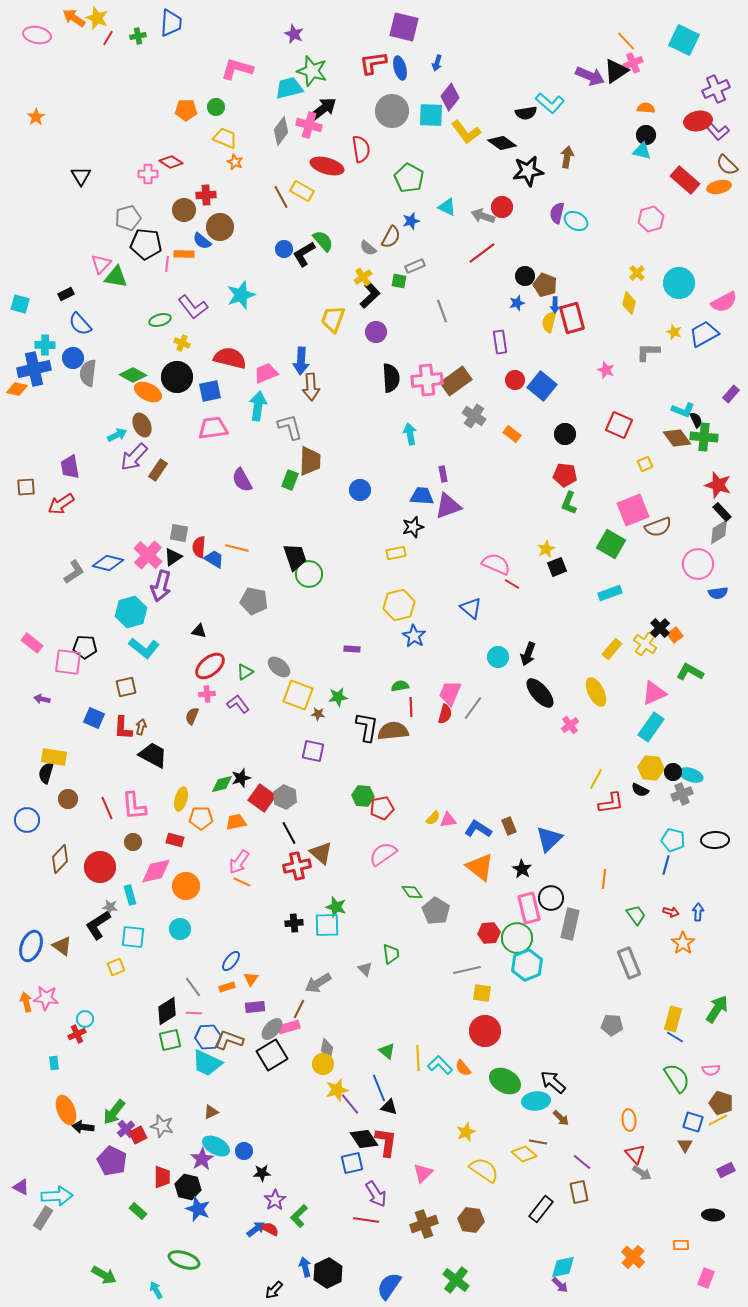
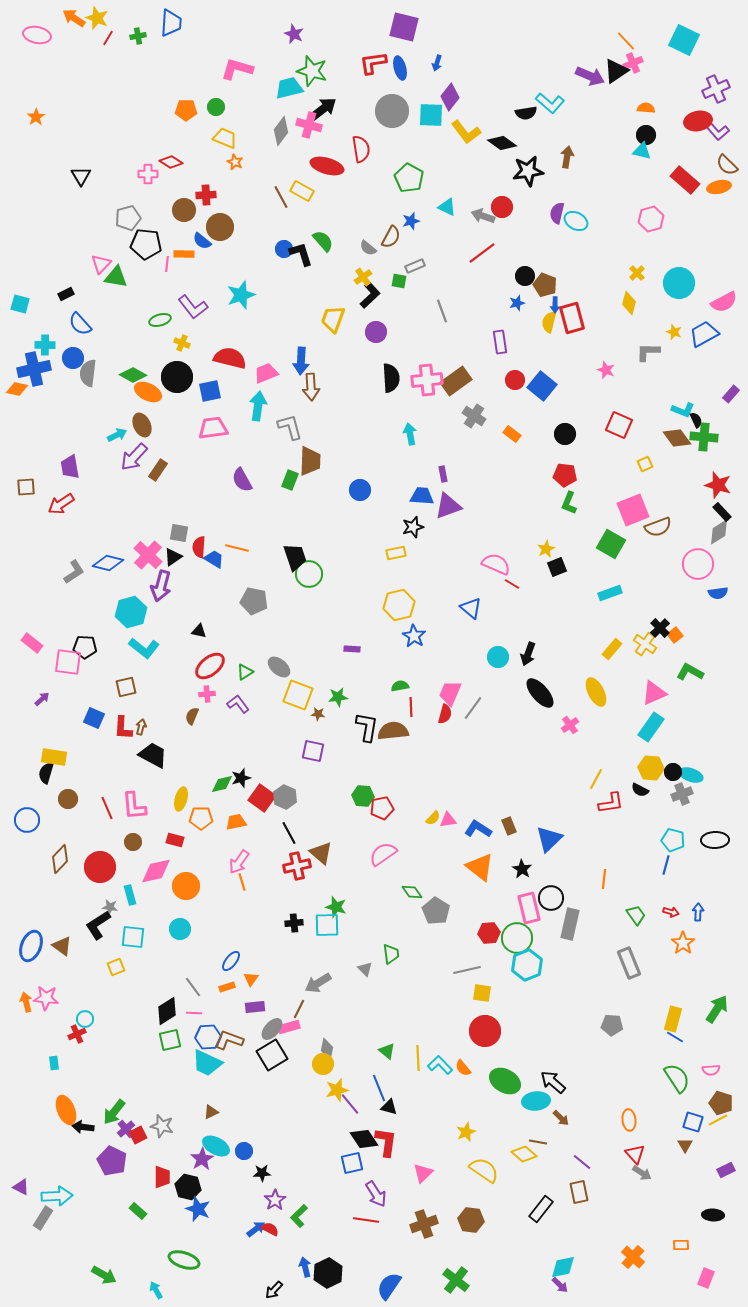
black L-shape at (304, 254): moved 3 px left; rotated 104 degrees clockwise
purple arrow at (42, 699): rotated 126 degrees clockwise
orange line at (242, 882): rotated 48 degrees clockwise
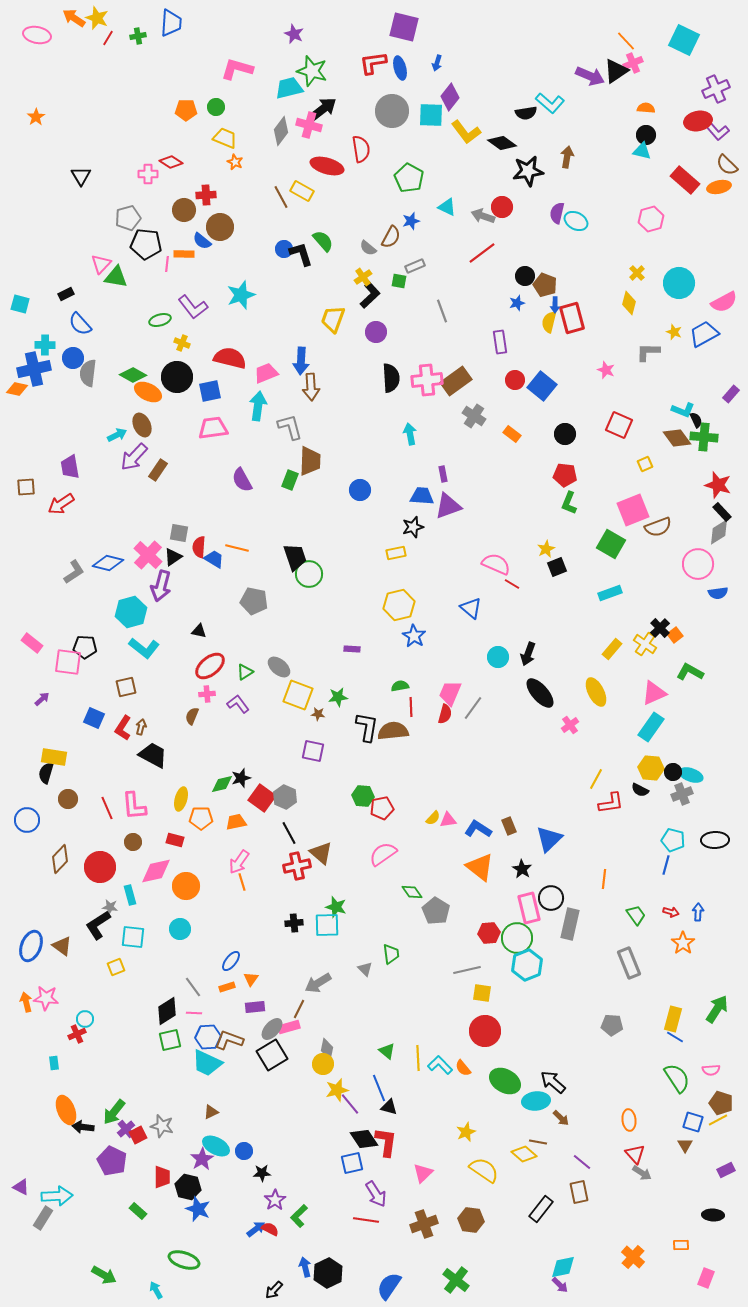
red L-shape at (123, 728): rotated 30 degrees clockwise
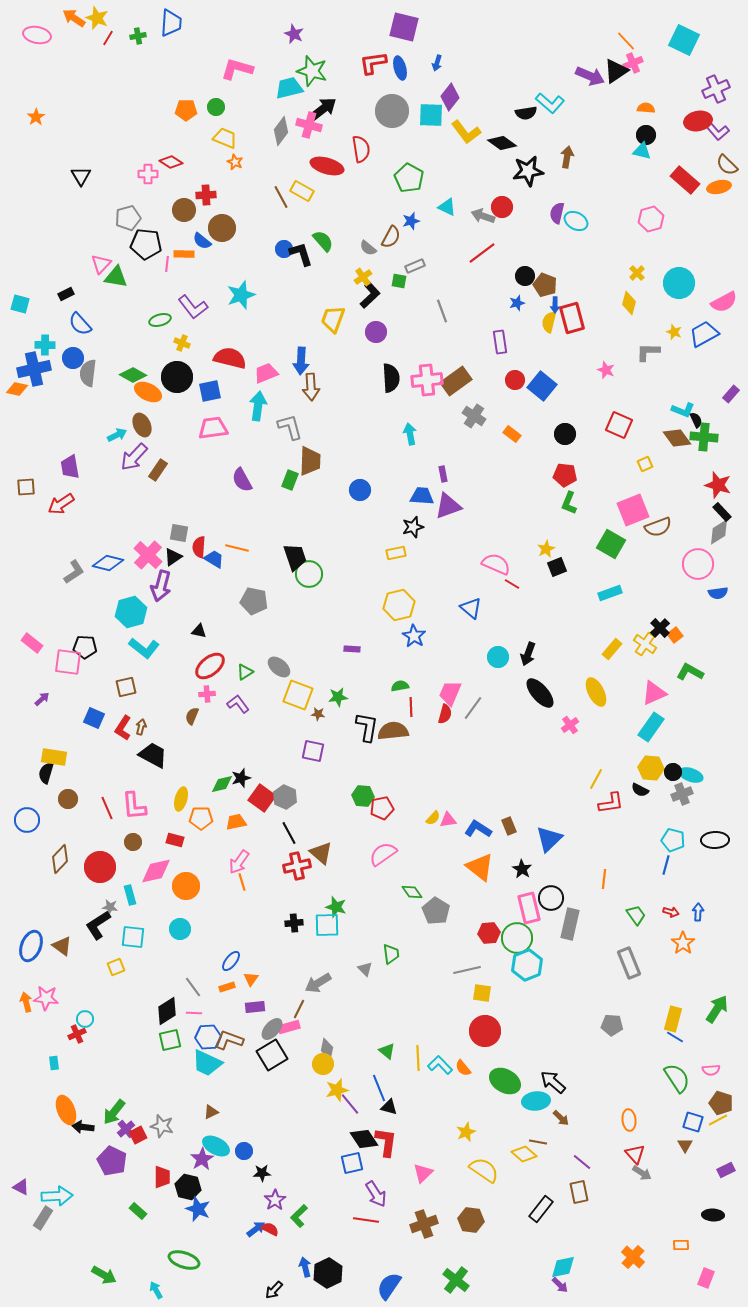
brown circle at (220, 227): moved 2 px right, 1 px down
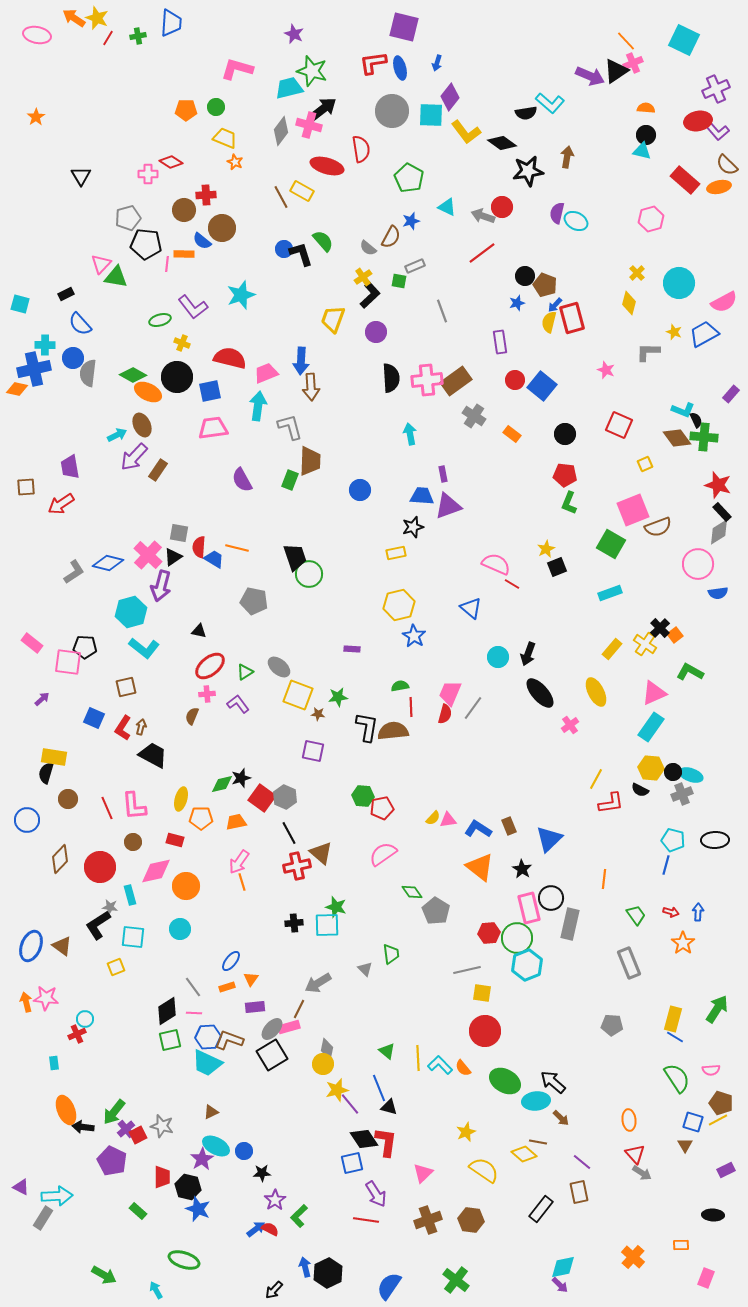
blue arrow at (555, 305): rotated 42 degrees clockwise
brown cross at (424, 1224): moved 4 px right, 4 px up
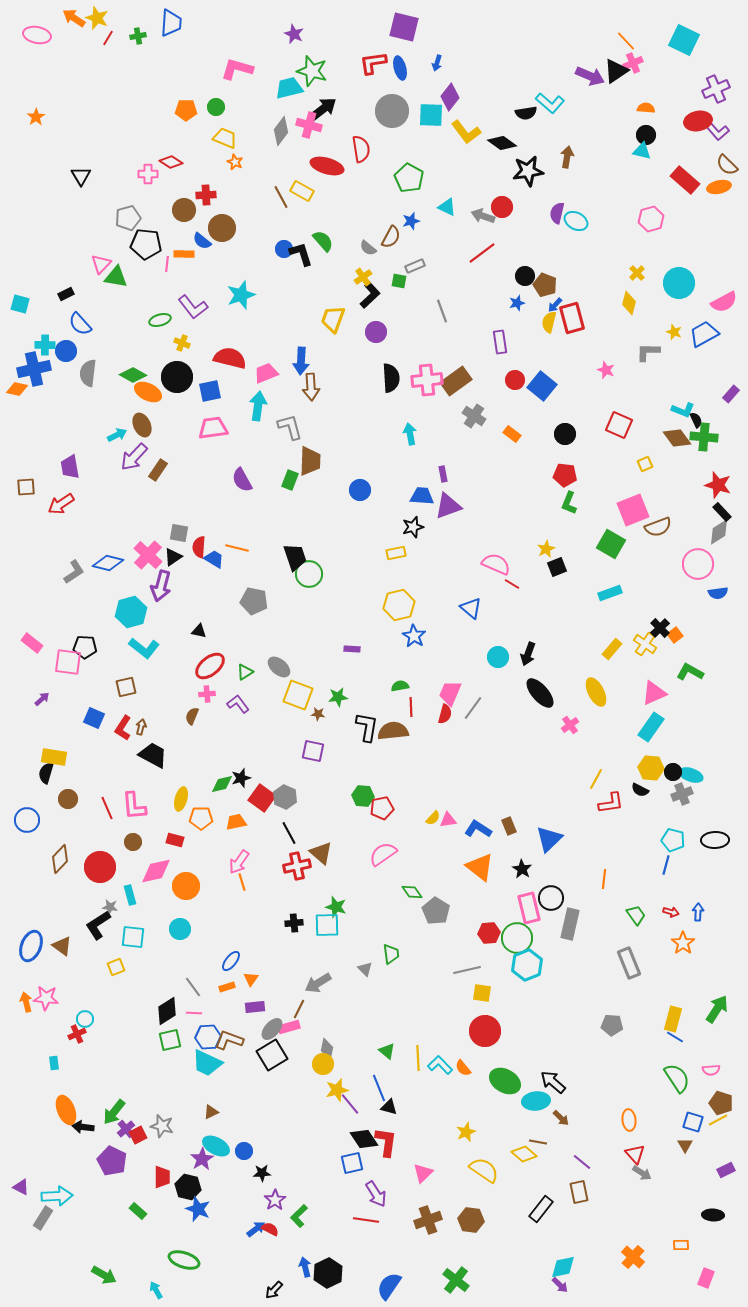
blue circle at (73, 358): moved 7 px left, 7 px up
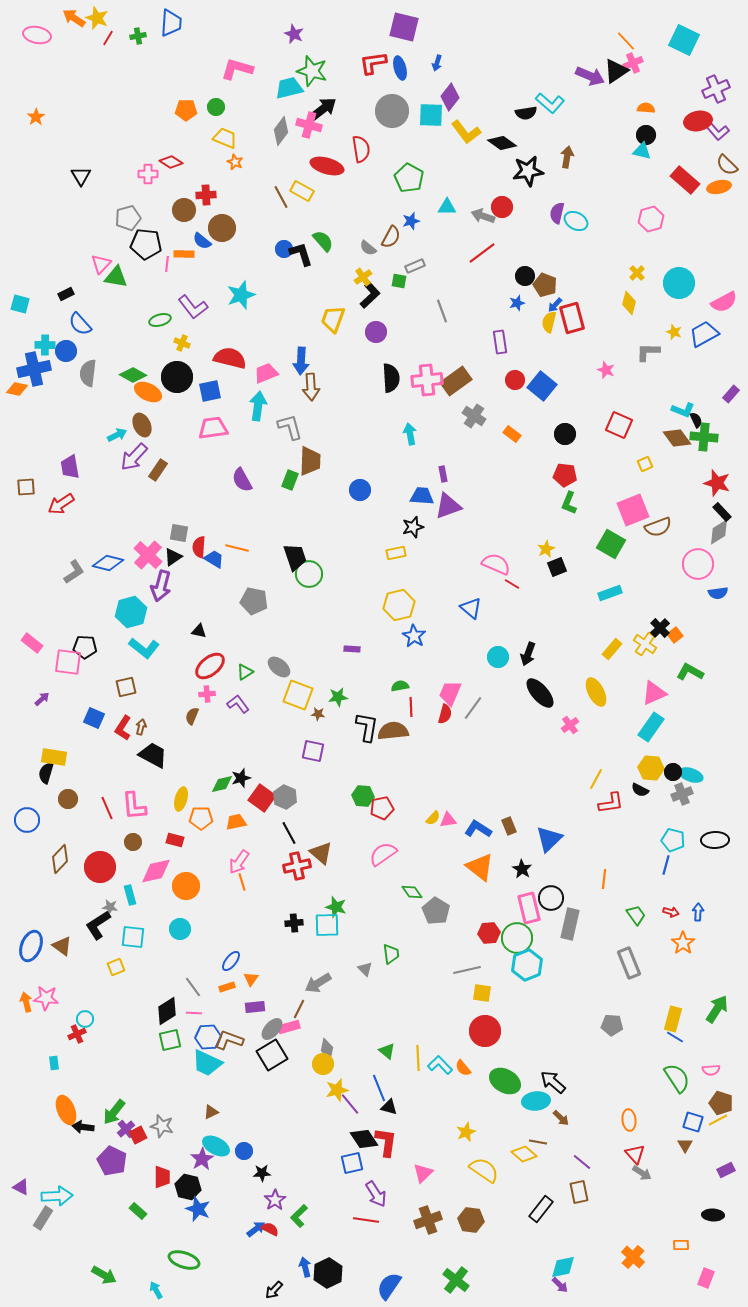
cyan triangle at (447, 207): rotated 24 degrees counterclockwise
red star at (718, 485): moved 1 px left, 2 px up
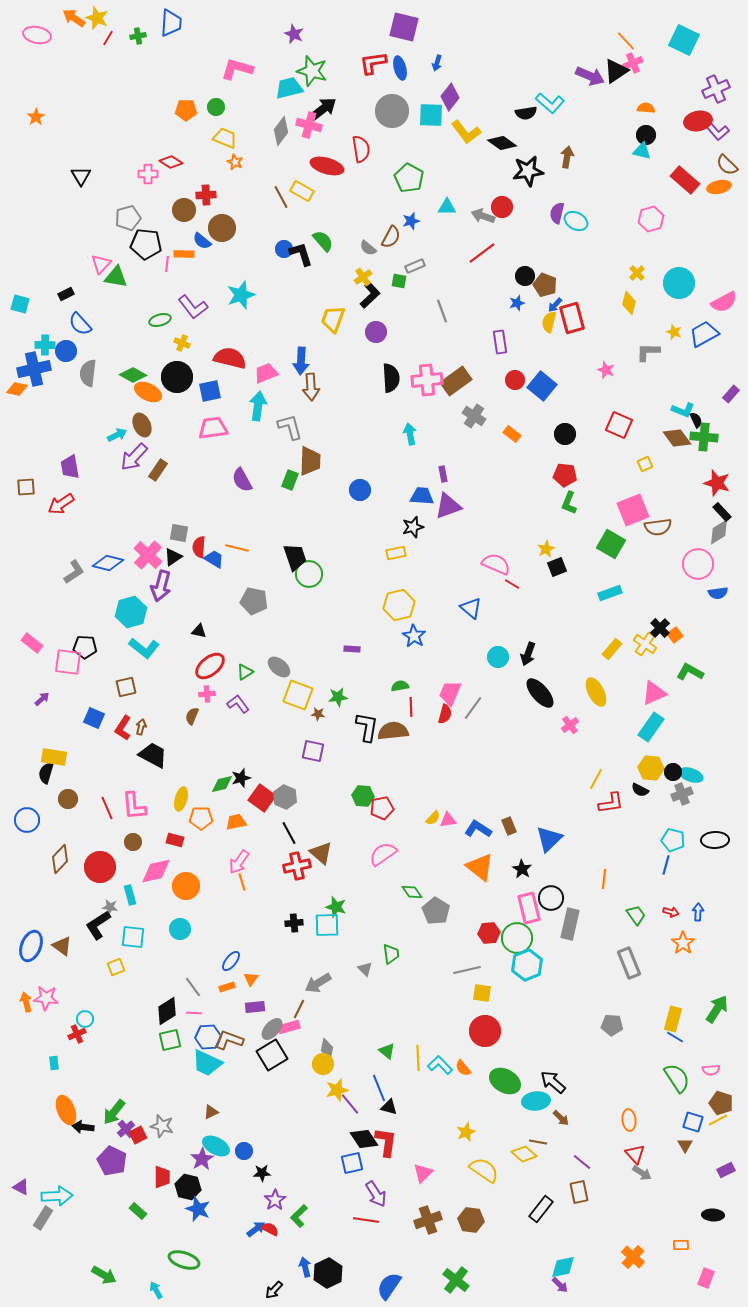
brown semicircle at (658, 527): rotated 12 degrees clockwise
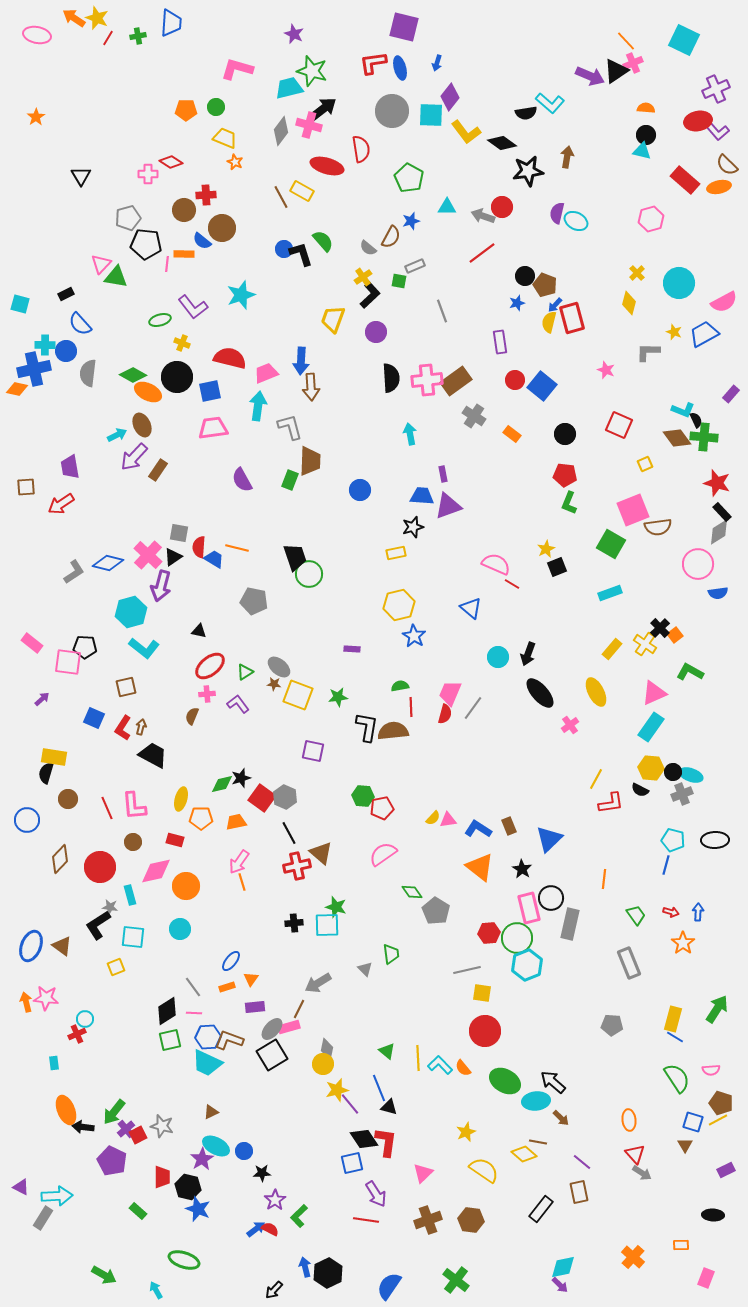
brown star at (318, 714): moved 44 px left, 30 px up
